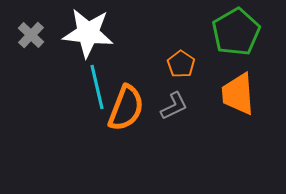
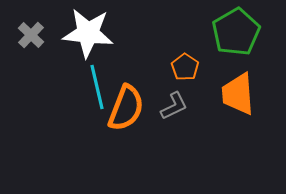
orange pentagon: moved 4 px right, 3 px down
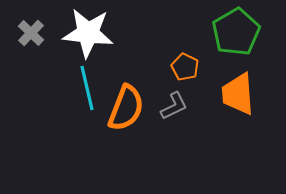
gray cross: moved 2 px up
orange pentagon: rotated 8 degrees counterclockwise
cyan line: moved 10 px left, 1 px down
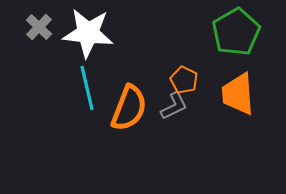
gray cross: moved 8 px right, 6 px up
orange pentagon: moved 1 px left, 13 px down
orange semicircle: moved 3 px right
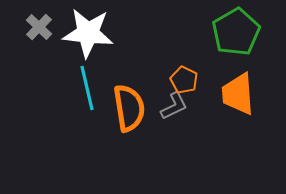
orange semicircle: rotated 30 degrees counterclockwise
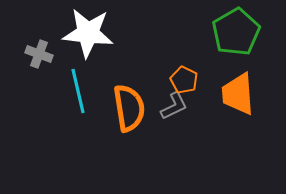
gray cross: moved 27 px down; rotated 24 degrees counterclockwise
cyan line: moved 9 px left, 3 px down
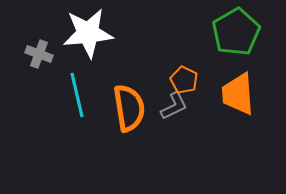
white star: rotated 12 degrees counterclockwise
cyan line: moved 1 px left, 4 px down
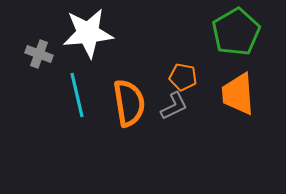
orange pentagon: moved 1 px left, 3 px up; rotated 16 degrees counterclockwise
orange semicircle: moved 5 px up
